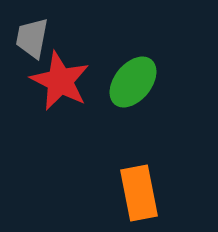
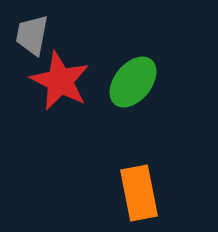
gray trapezoid: moved 3 px up
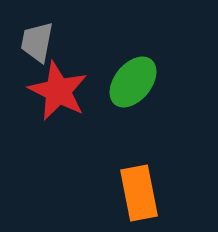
gray trapezoid: moved 5 px right, 7 px down
red star: moved 2 px left, 10 px down
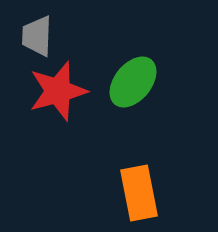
gray trapezoid: moved 6 px up; rotated 9 degrees counterclockwise
red star: rotated 30 degrees clockwise
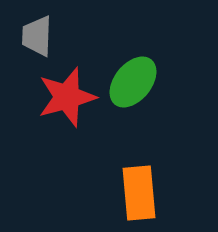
red star: moved 9 px right, 6 px down
orange rectangle: rotated 6 degrees clockwise
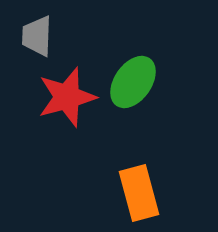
green ellipse: rotated 4 degrees counterclockwise
orange rectangle: rotated 10 degrees counterclockwise
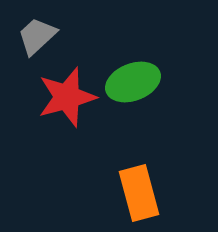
gray trapezoid: rotated 45 degrees clockwise
green ellipse: rotated 34 degrees clockwise
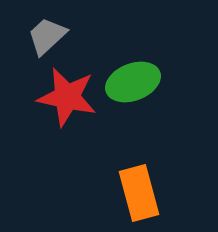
gray trapezoid: moved 10 px right
red star: rotated 28 degrees clockwise
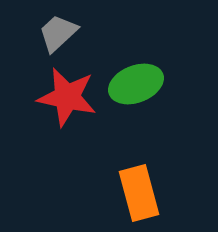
gray trapezoid: moved 11 px right, 3 px up
green ellipse: moved 3 px right, 2 px down
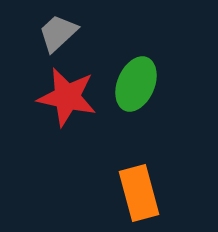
green ellipse: rotated 46 degrees counterclockwise
